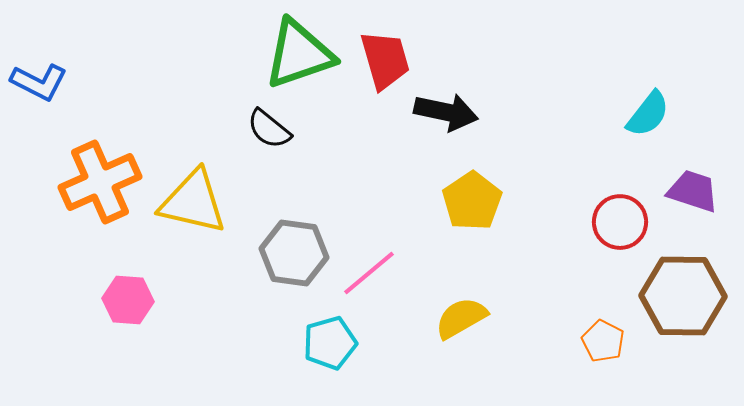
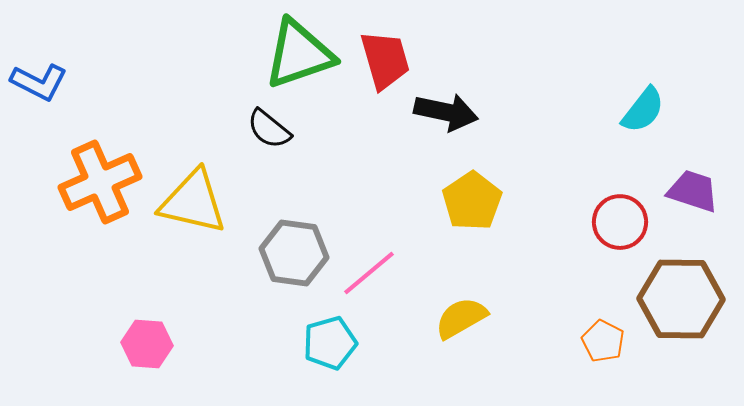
cyan semicircle: moved 5 px left, 4 px up
brown hexagon: moved 2 px left, 3 px down
pink hexagon: moved 19 px right, 44 px down
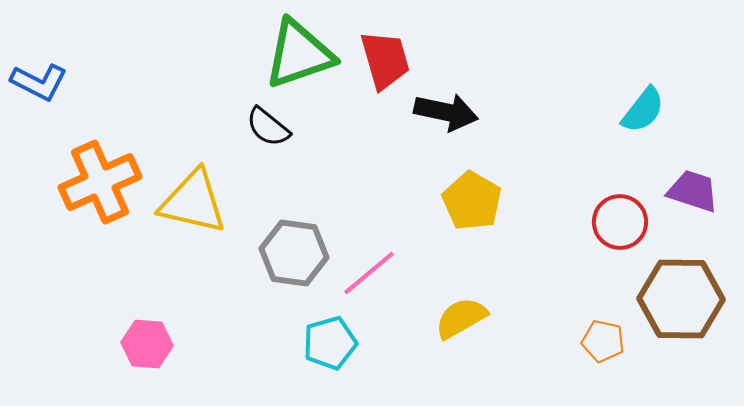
black semicircle: moved 1 px left, 2 px up
yellow pentagon: rotated 8 degrees counterclockwise
orange pentagon: rotated 15 degrees counterclockwise
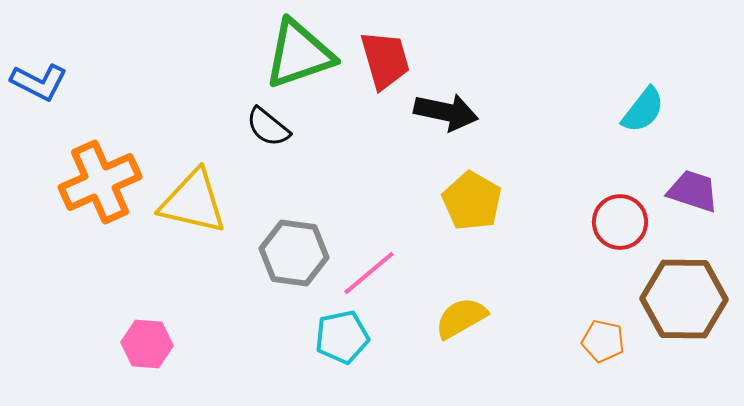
brown hexagon: moved 3 px right
cyan pentagon: moved 12 px right, 6 px up; rotated 4 degrees clockwise
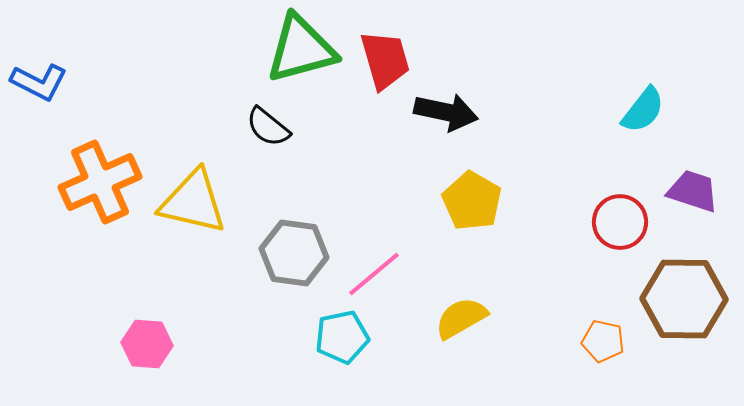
green triangle: moved 2 px right, 5 px up; rotated 4 degrees clockwise
pink line: moved 5 px right, 1 px down
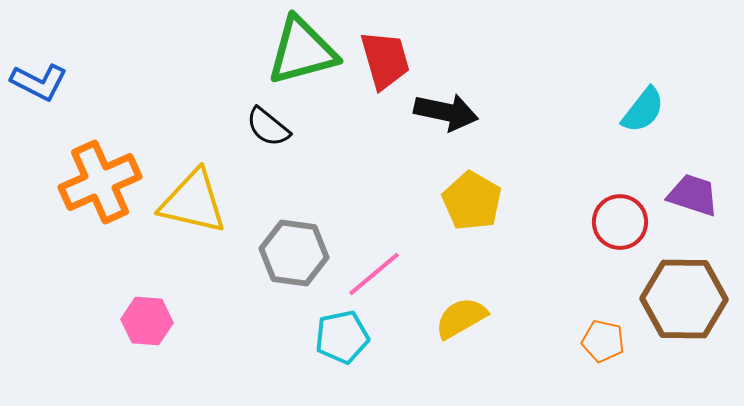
green triangle: moved 1 px right, 2 px down
purple trapezoid: moved 4 px down
pink hexagon: moved 23 px up
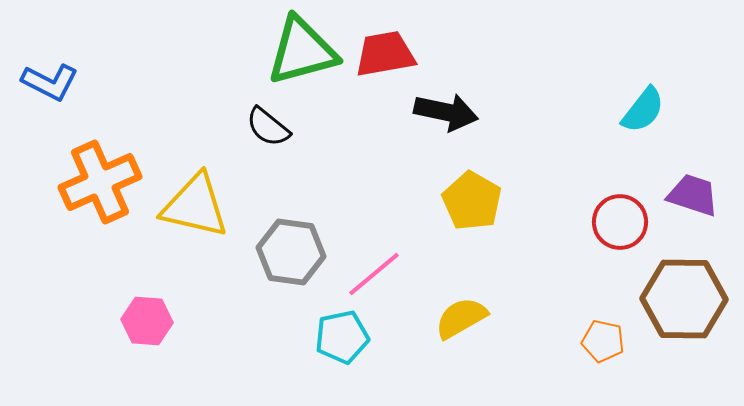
red trapezoid: moved 6 px up; rotated 84 degrees counterclockwise
blue L-shape: moved 11 px right
yellow triangle: moved 2 px right, 4 px down
gray hexagon: moved 3 px left, 1 px up
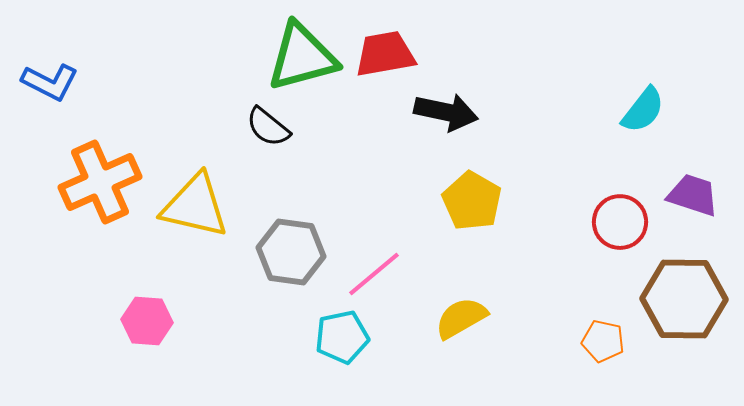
green triangle: moved 6 px down
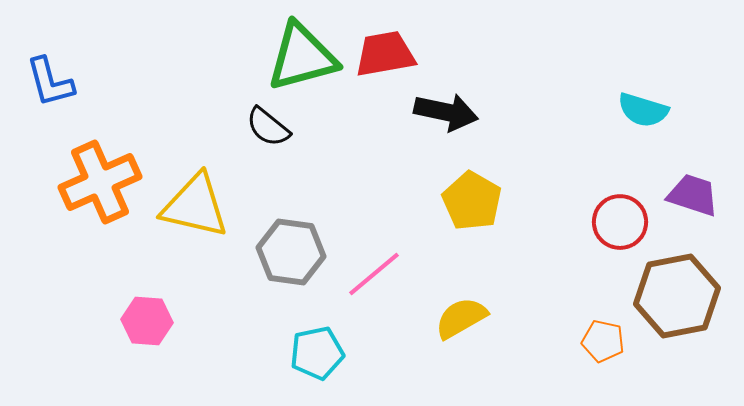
blue L-shape: rotated 48 degrees clockwise
cyan semicircle: rotated 69 degrees clockwise
brown hexagon: moved 7 px left, 3 px up; rotated 12 degrees counterclockwise
cyan pentagon: moved 25 px left, 16 px down
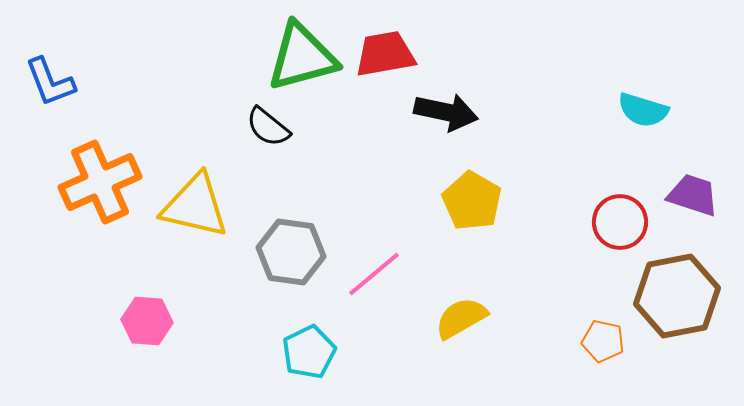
blue L-shape: rotated 6 degrees counterclockwise
cyan pentagon: moved 8 px left, 1 px up; rotated 14 degrees counterclockwise
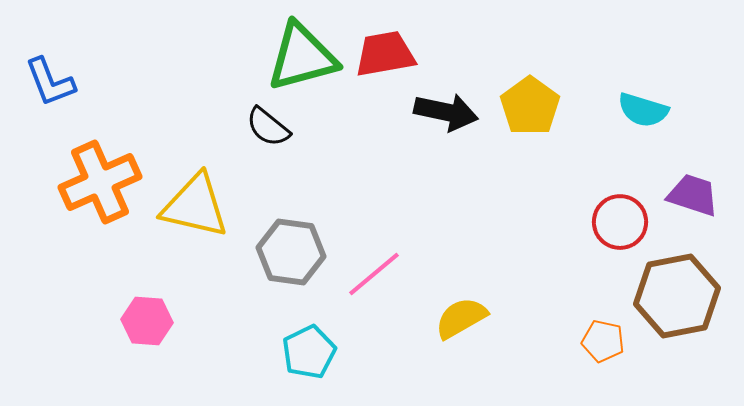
yellow pentagon: moved 58 px right, 95 px up; rotated 6 degrees clockwise
